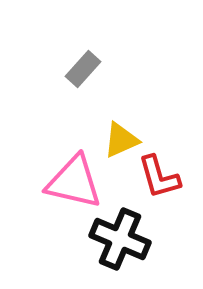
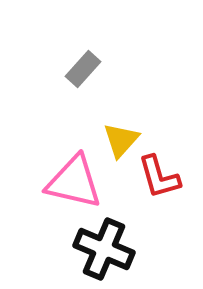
yellow triangle: rotated 24 degrees counterclockwise
black cross: moved 16 px left, 10 px down
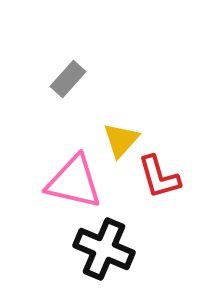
gray rectangle: moved 15 px left, 10 px down
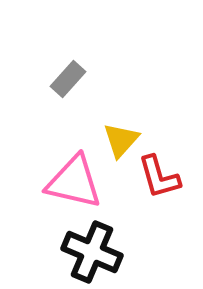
black cross: moved 12 px left, 3 px down
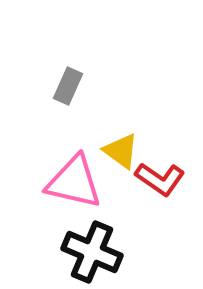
gray rectangle: moved 7 px down; rotated 18 degrees counterclockwise
yellow triangle: moved 11 px down; rotated 36 degrees counterclockwise
red L-shape: moved 1 px right, 2 px down; rotated 39 degrees counterclockwise
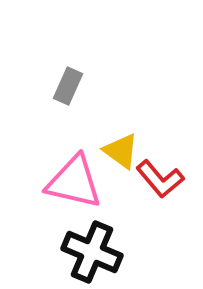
red L-shape: rotated 15 degrees clockwise
